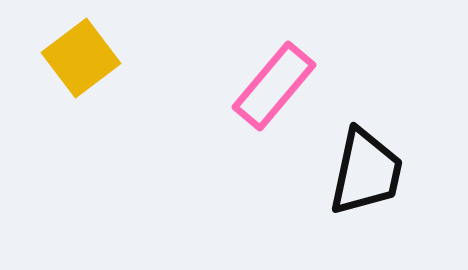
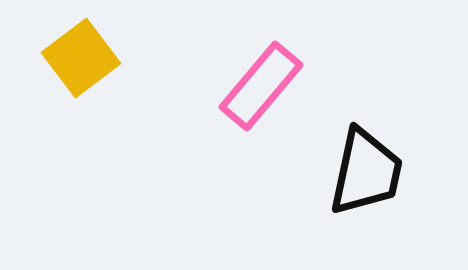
pink rectangle: moved 13 px left
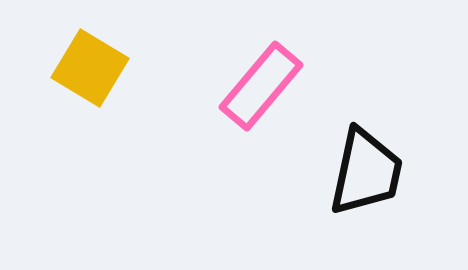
yellow square: moved 9 px right, 10 px down; rotated 22 degrees counterclockwise
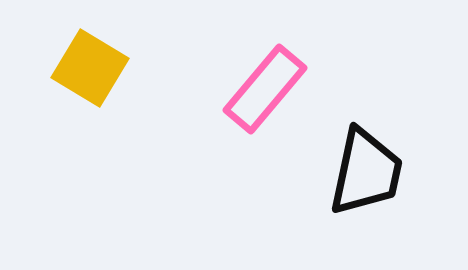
pink rectangle: moved 4 px right, 3 px down
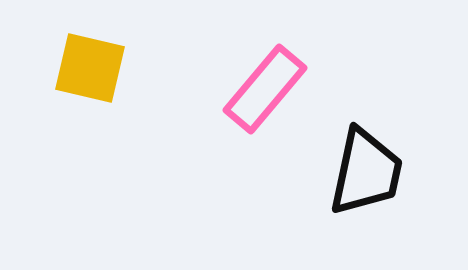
yellow square: rotated 18 degrees counterclockwise
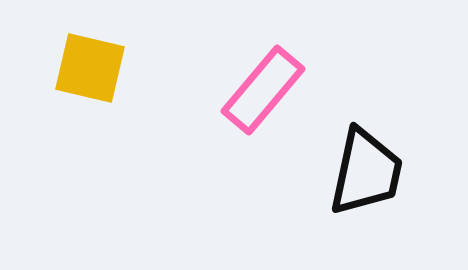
pink rectangle: moved 2 px left, 1 px down
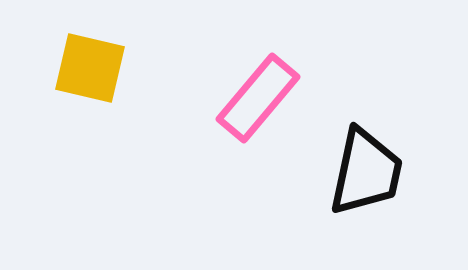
pink rectangle: moved 5 px left, 8 px down
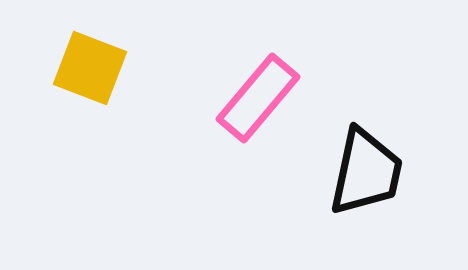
yellow square: rotated 8 degrees clockwise
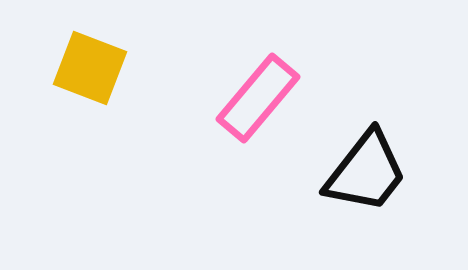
black trapezoid: rotated 26 degrees clockwise
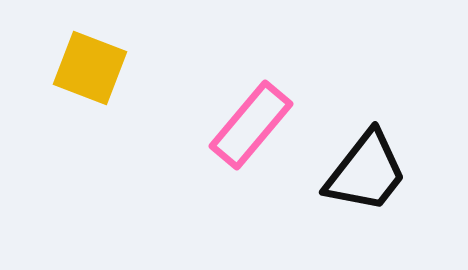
pink rectangle: moved 7 px left, 27 px down
